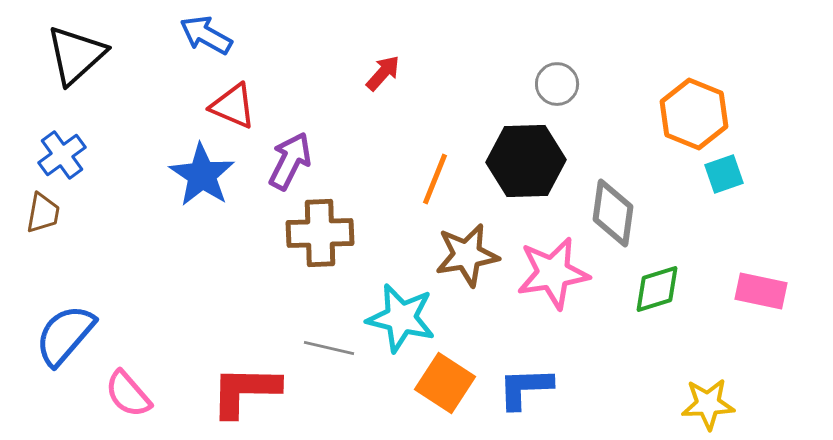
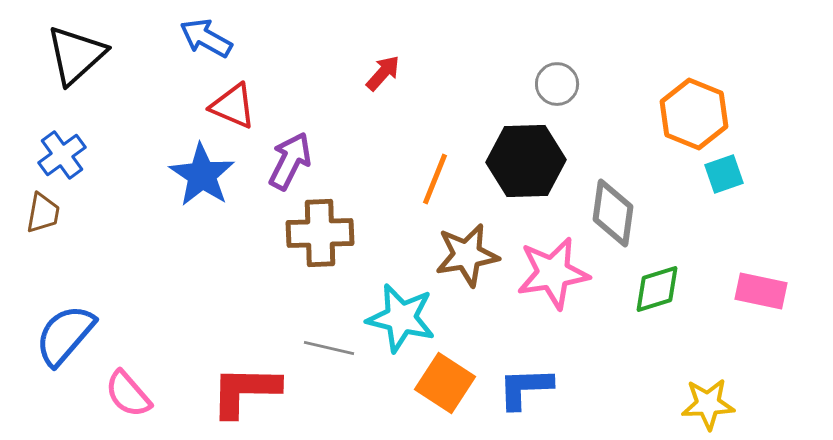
blue arrow: moved 3 px down
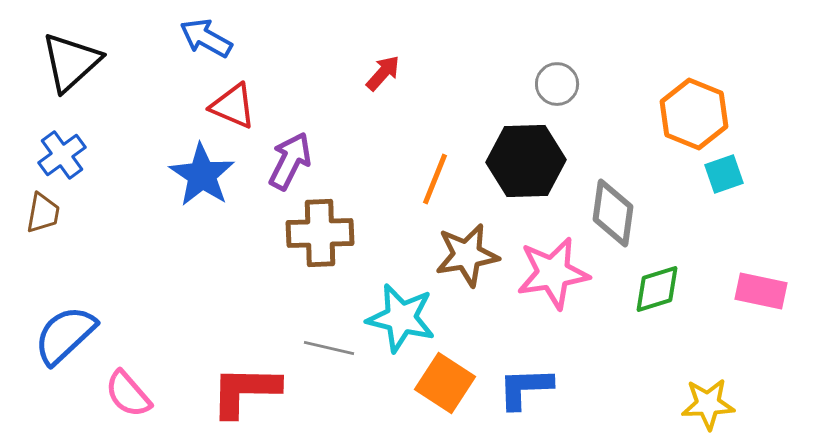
black triangle: moved 5 px left, 7 px down
blue semicircle: rotated 6 degrees clockwise
